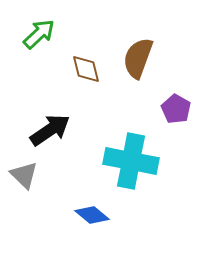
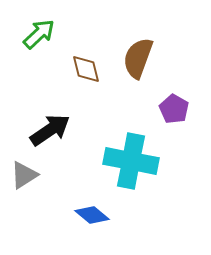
purple pentagon: moved 2 px left
gray triangle: rotated 44 degrees clockwise
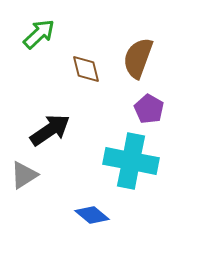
purple pentagon: moved 25 px left
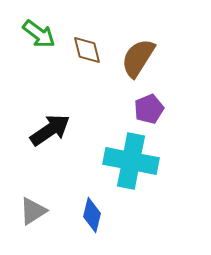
green arrow: rotated 80 degrees clockwise
brown semicircle: rotated 12 degrees clockwise
brown diamond: moved 1 px right, 19 px up
purple pentagon: rotated 20 degrees clockwise
gray triangle: moved 9 px right, 36 px down
blue diamond: rotated 64 degrees clockwise
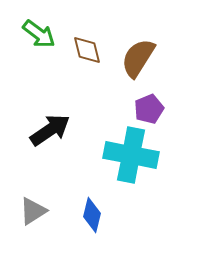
cyan cross: moved 6 px up
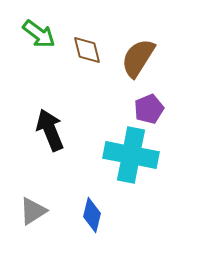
black arrow: rotated 78 degrees counterclockwise
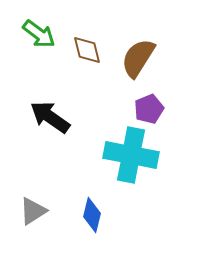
black arrow: moved 13 px up; rotated 33 degrees counterclockwise
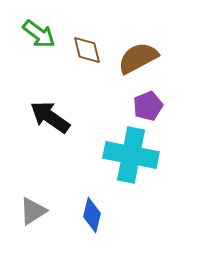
brown semicircle: rotated 30 degrees clockwise
purple pentagon: moved 1 px left, 3 px up
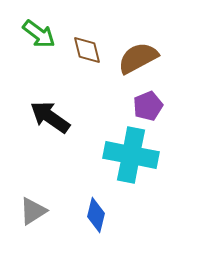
blue diamond: moved 4 px right
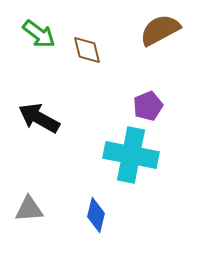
brown semicircle: moved 22 px right, 28 px up
black arrow: moved 11 px left, 1 px down; rotated 6 degrees counterclockwise
gray triangle: moved 4 px left, 2 px up; rotated 28 degrees clockwise
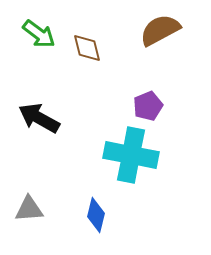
brown diamond: moved 2 px up
